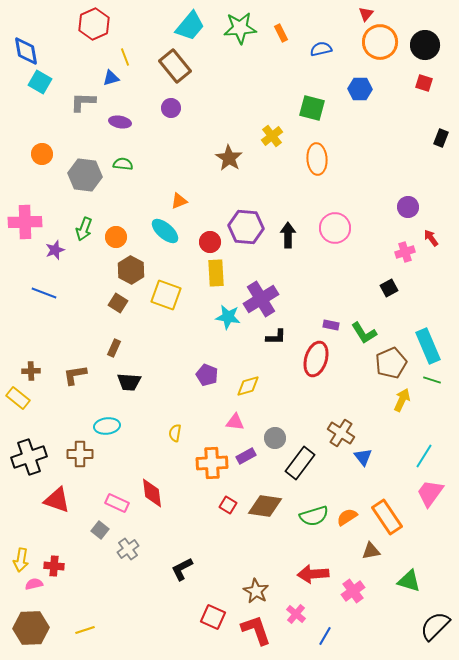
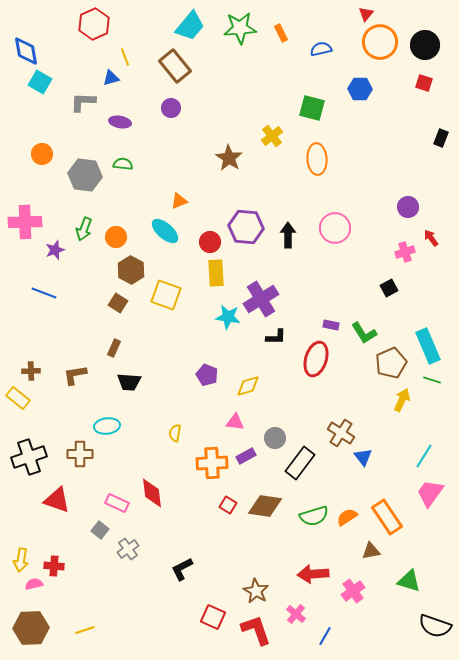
black semicircle at (435, 626): rotated 116 degrees counterclockwise
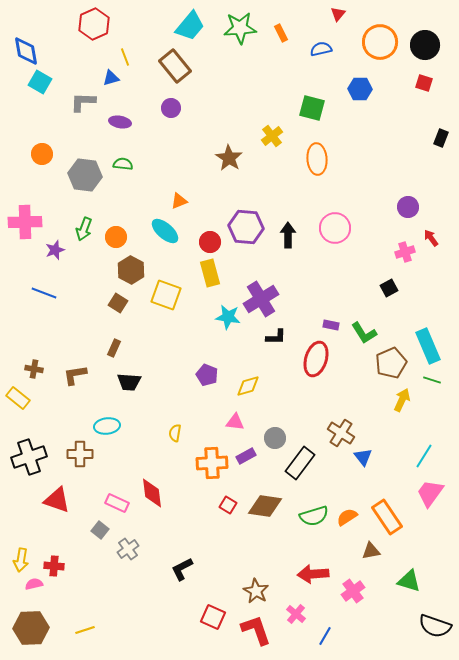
red triangle at (366, 14): moved 28 px left
yellow rectangle at (216, 273): moved 6 px left; rotated 12 degrees counterclockwise
brown cross at (31, 371): moved 3 px right, 2 px up; rotated 12 degrees clockwise
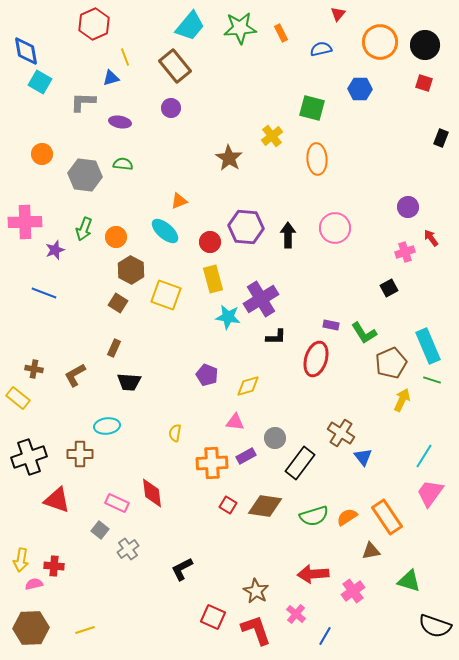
yellow rectangle at (210, 273): moved 3 px right, 6 px down
brown L-shape at (75, 375): rotated 20 degrees counterclockwise
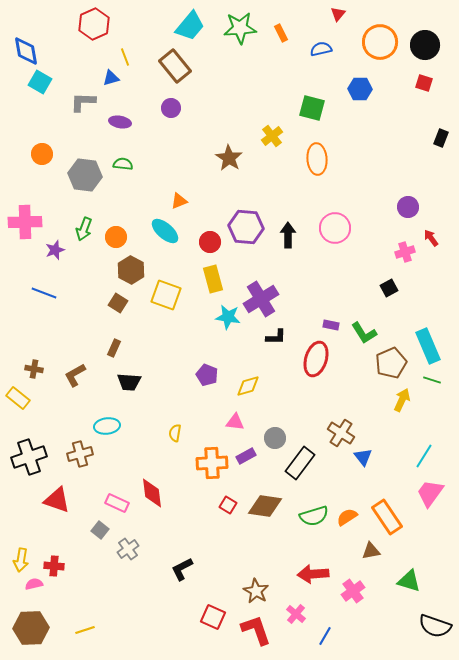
brown cross at (80, 454): rotated 15 degrees counterclockwise
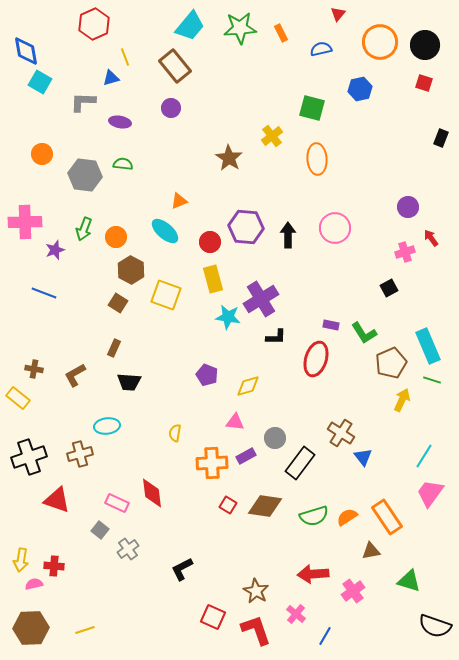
blue hexagon at (360, 89): rotated 15 degrees counterclockwise
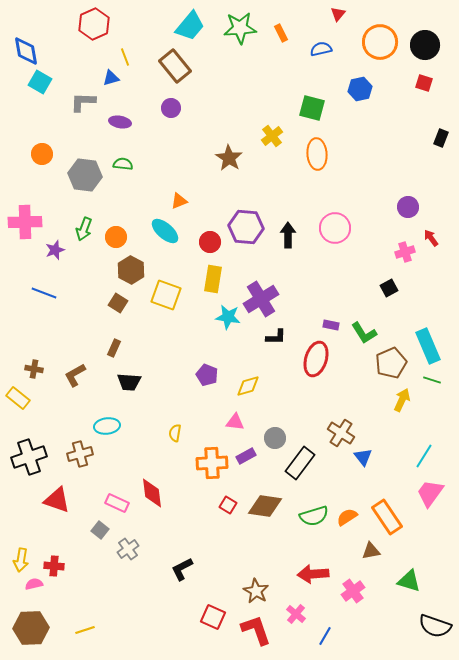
orange ellipse at (317, 159): moved 5 px up
yellow rectangle at (213, 279): rotated 24 degrees clockwise
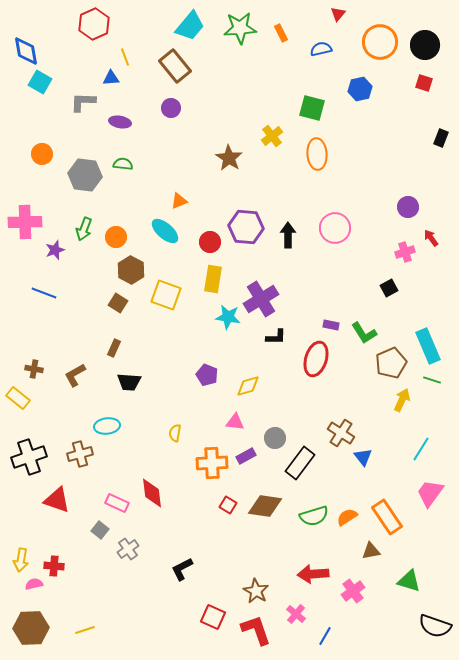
blue triangle at (111, 78): rotated 12 degrees clockwise
cyan line at (424, 456): moved 3 px left, 7 px up
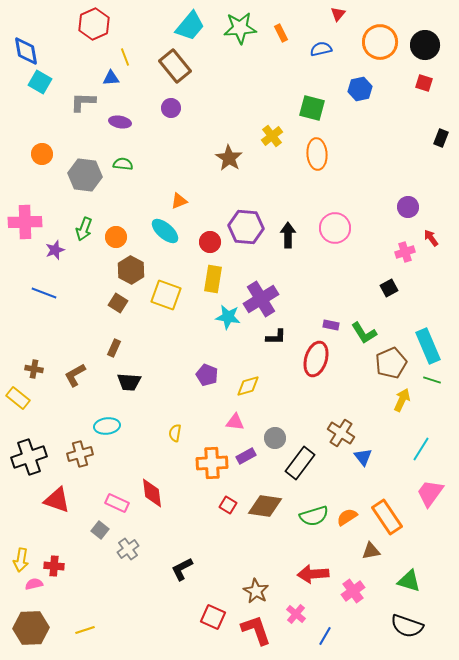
black semicircle at (435, 626): moved 28 px left
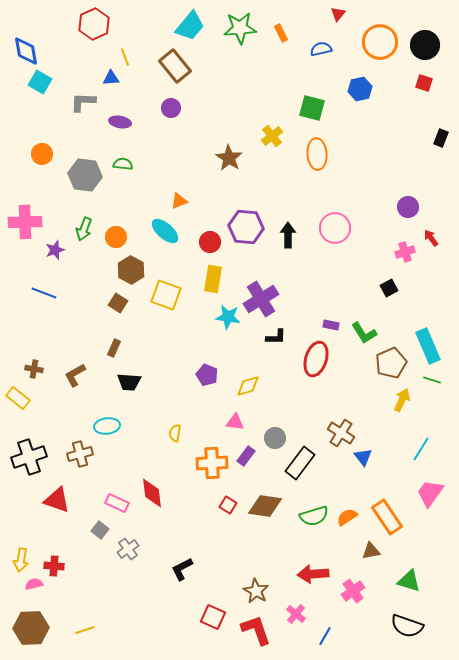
purple rectangle at (246, 456): rotated 24 degrees counterclockwise
